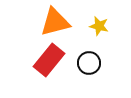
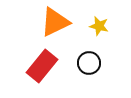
orange triangle: rotated 12 degrees counterclockwise
red rectangle: moved 7 px left, 6 px down
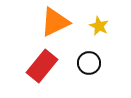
yellow star: rotated 12 degrees clockwise
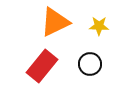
yellow star: rotated 24 degrees counterclockwise
black circle: moved 1 px right, 1 px down
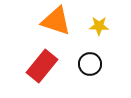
orange triangle: moved 1 px right, 1 px up; rotated 44 degrees clockwise
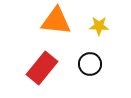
orange triangle: rotated 12 degrees counterclockwise
red rectangle: moved 2 px down
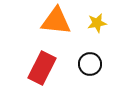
yellow star: moved 2 px left, 3 px up; rotated 12 degrees counterclockwise
red rectangle: rotated 12 degrees counterclockwise
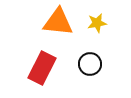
orange triangle: moved 2 px right, 1 px down
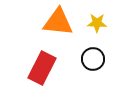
yellow star: rotated 12 degrees clockwise
black circle: moved 3 px right, 5 px up
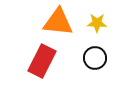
black circle: moved 2 px right, 1 px up
red rectangle: moved 7 px up
